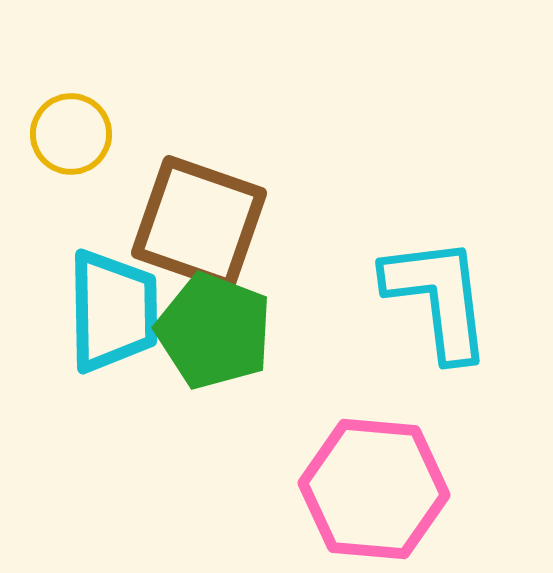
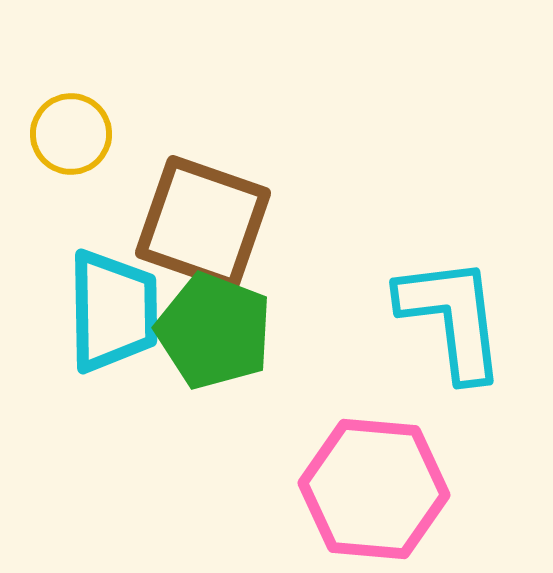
brown square: moved 4 px right
cyan L-shape: moved 14 px right, 20 px down
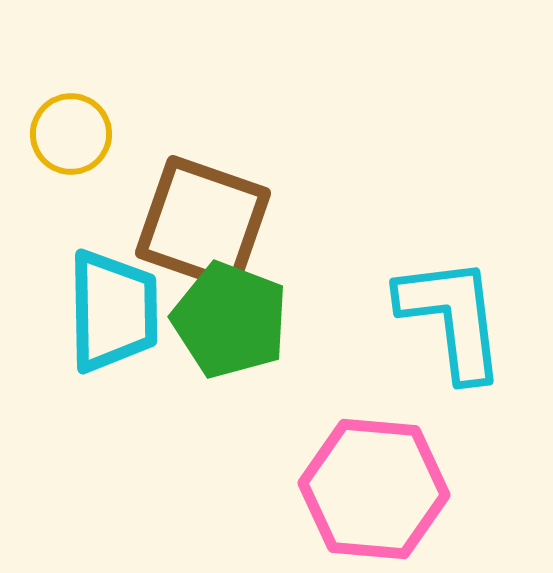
green pentagon: moved 16 px right, 11 px up
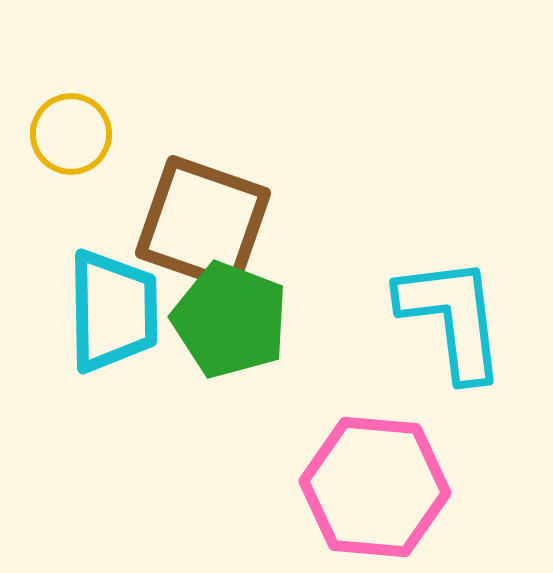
pink hexagon: moved 1 px right, 2 px up
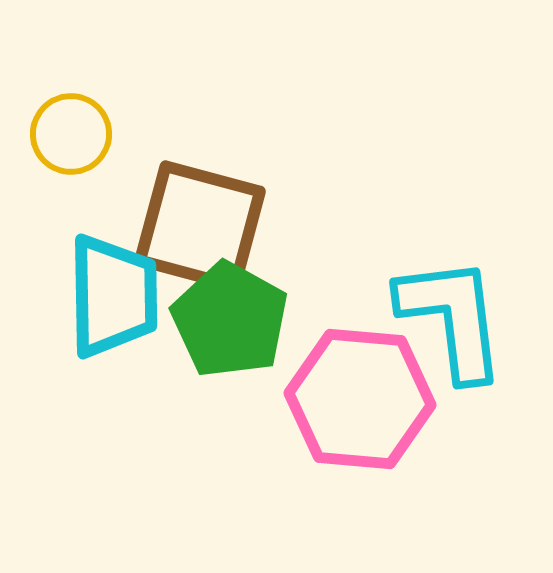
brown square: moved 3 px left, 3 px down; rotated 4 degrees counterclockwise
cyan trapezoid: moved 15 px up
green pentagon: rotated 8 degrees clockwise
pink hexagon: moved 15 px left, 88 px up
